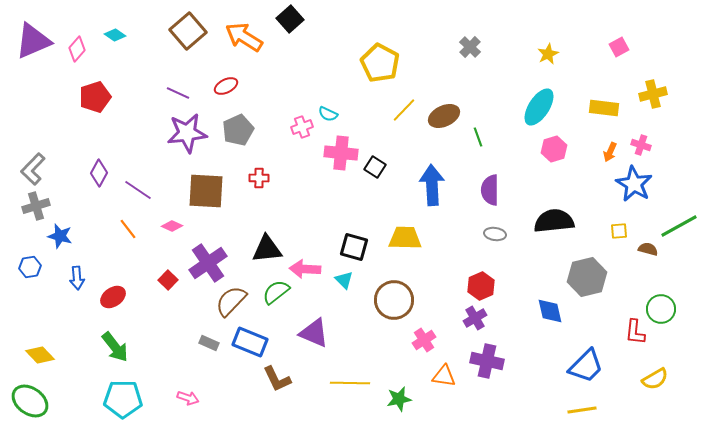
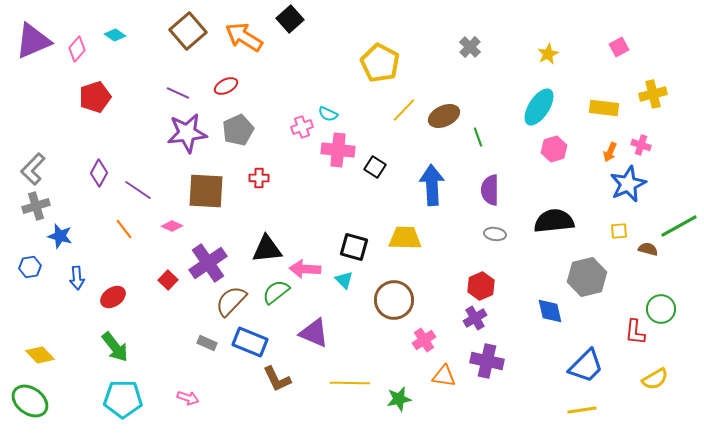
pink cross at (341, 153): moved 3 px left, 3 px up
blue star at (634, 184): moved 6 px left; rotated 18 degrees clockwise
orange line at (128, 229): moved 4 px left
gray rectangle at (209, 343): moved 2 px left
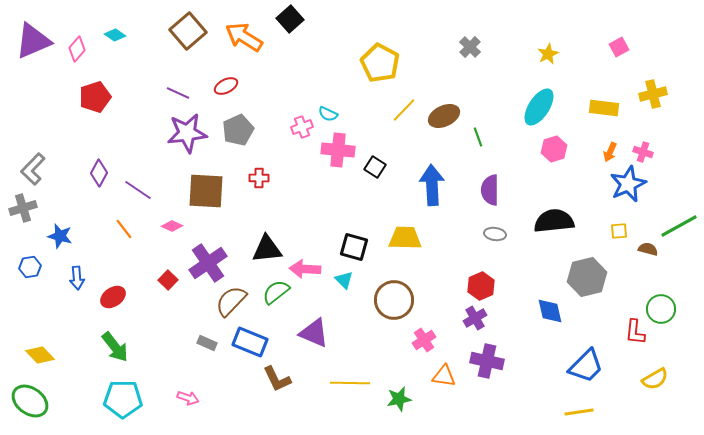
pink cross at (641, 145): moved 2 px right, 7 px down
gray cross at (36, 206): moved 13 px left, 2 px down
yellow line at (582, 410): moved 3 px left, 2 px down
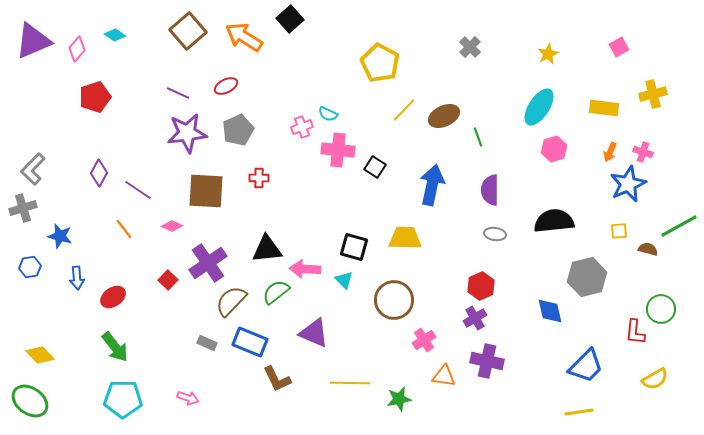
blue arrow at (432, 185): rotated 15 degrees clockwise
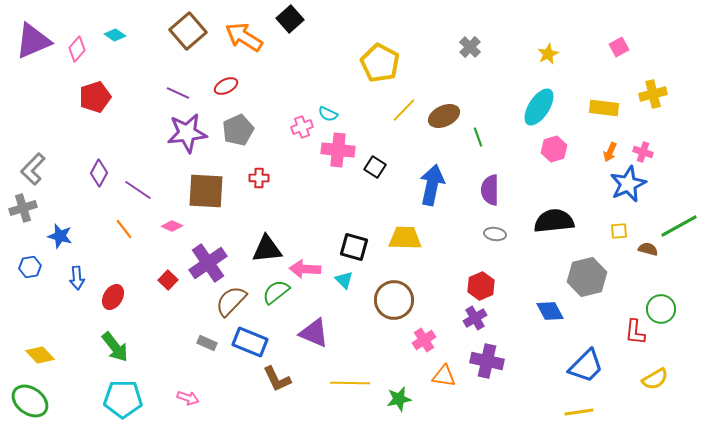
red ellipse at (113, 297): rotated 25 degrees counterclockwise
blue diamond at (550, 311): rotated 16 degrees counterclockwise
